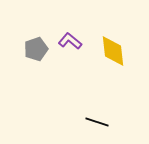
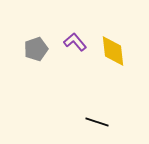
purple L-shape: moved 5 px right, 1 px down; rotated 10 degrees clockwise
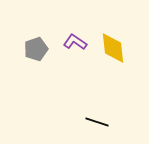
purple L-shape: rotated 15 degrees counterclockwise
yellow diamond: moved 3 px up
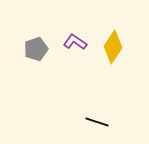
yellow diamond: moved 1 px up; rotated 40 degrees clockwise
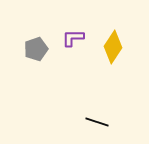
purple L-shape: moved 2 px left, 4 px up; rotated 35 degrees counterclockwise
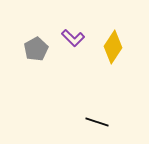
purple L-shape: rotated 135 degrees counterclockwise
gray pentagon: rotated 10 degrees counterclockwise
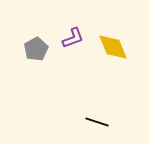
purple L-shape: rotated 65 degrees counterclockwise
yellow diamond: rotated 56 degrees counterclockwise
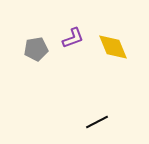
gray pentagon: rotated 20 degrees clockwise
black line: rotated 45 degrees counterclockwise
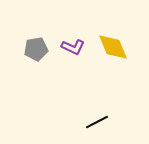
purple L-shape: moved 9 px down; rotated 45 degrees clockwise
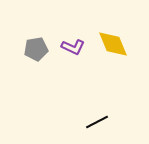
yellow diamond: moved 3 px up
